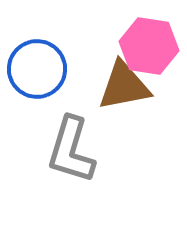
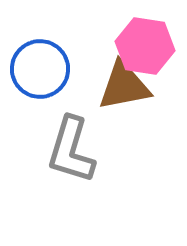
pink hexagon: moved 4 px left
blue circle: moved 3 px right
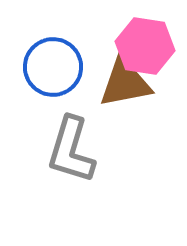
blue circle: moved 13 px right, 2 px up
brown triangle: moved 1 px right, 3 px up
